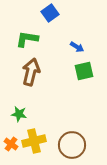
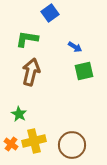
blue arrow: moved 2 px left
green star: rotated 21 degrees clockwise
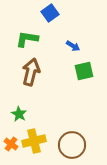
blue arrow: moved 2 px left, 1 px up
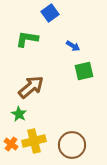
brown arrow: moved 15 px down; rotated 36 degrees clockwise
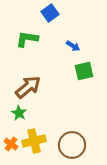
brown arrow: moved 3 px left
green star: moved 1 px up
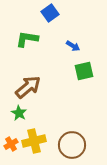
orange cross: rotated 24 degrees clockwise
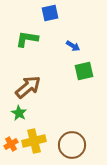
blue square: rotated 24 degrees clockwise
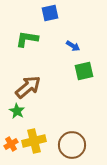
green star: moved 2 px left, 2 px up
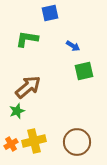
green star: rotated 21 degrees clockwise
brown circle: moved 5 px right, 3 px up
